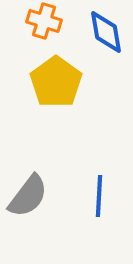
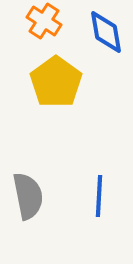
orange cross: rotated 16 degrees clockwise
gray semicircle: rotated 48 degrees counterclockwise
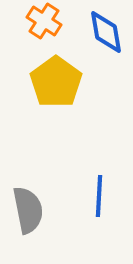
gray semicircle: moved 14 px down
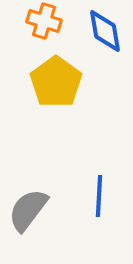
orange cross: rotated 16 degrees counterclockwise
blue diamond: moved 1 px left, 1 px up
gray semicircle: rotated 132 degrees counterclockwise
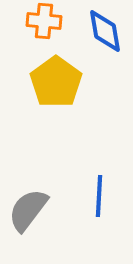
orange cross: rotated 12 degrees counterclockwise
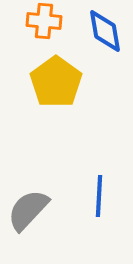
gray semicircle: rotated 6 degrees clockwise
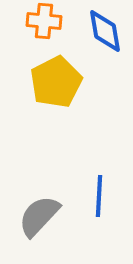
yellow pentagon: rotated 9 degrees clockwise
gray semicircle: moved 11 px right, 6 px down
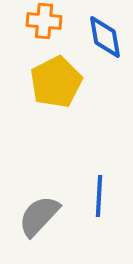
blue diamond: moved 6 px down
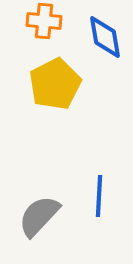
yellow pentagon: moved 1 px left, 2 px down
